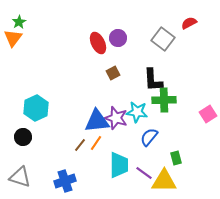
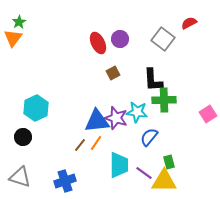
purple circle: moved 2 px right, 1 px down
green rectangle: moved 7 px left, 4 px down
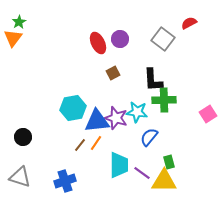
cyan hexagon: moved 37 px right; rotated 15 degrees clockwise
purple line: moved 2 px left
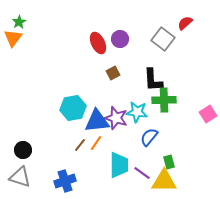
red semicircle: moved 4 px left; rotated 14 degrees counterclockwise
black circle: moved 13 px down
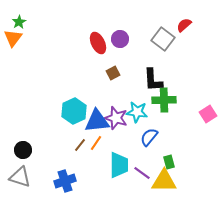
red semicircle: moved 1 px left, 2 px down
cyan hexagon: moved 1 px right, 3 px down; rotated 15 degrees counterclockwise
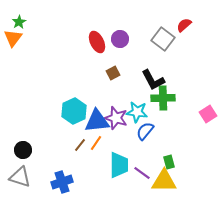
red ellipse: moved 1 px left, 1 px up
black L-shape: rotated 25 degrees counterclockwise
green cross: moved 1 px left, 2 px up
blue semicircle: moved 4 px left, 6 px up
blue cross: moved 3 px left, 1 px down
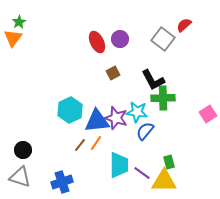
cyan hexagon: moved 4 px left, 1 px up
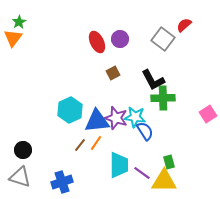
cyan star: moved 2 px left, 5 px down
blue semicircle: rotated 108 degrees clockwise
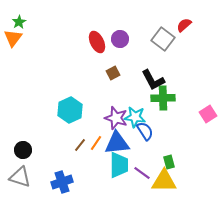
blue triangle: moved 20 px right, 22 px down
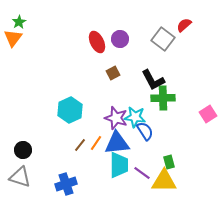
blue cross: moved 4 px right, 2 px down
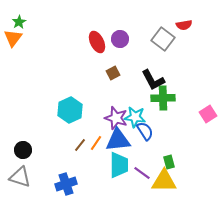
red semicircle: rotated 147 degrees counterclockwise
blue triangle: moved 1 px right, 3 px up
